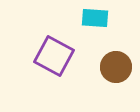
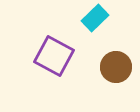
cyan rectangle: rotated 48 degrees counterclockwise
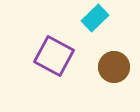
brown circle: moved 2 px left
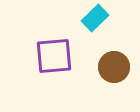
purple square: rotated 33 degrees counterclockwise
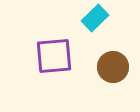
brown circle: moved 1 px left
